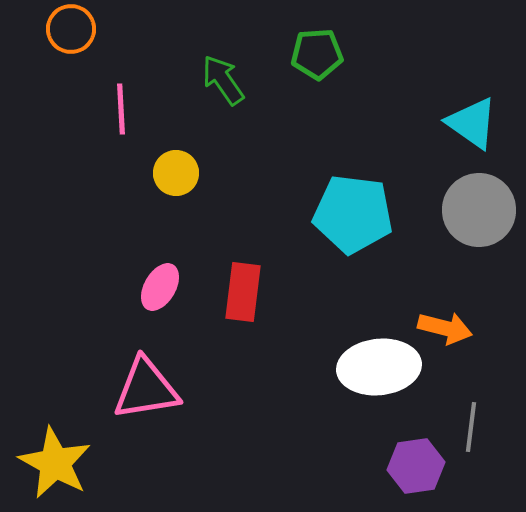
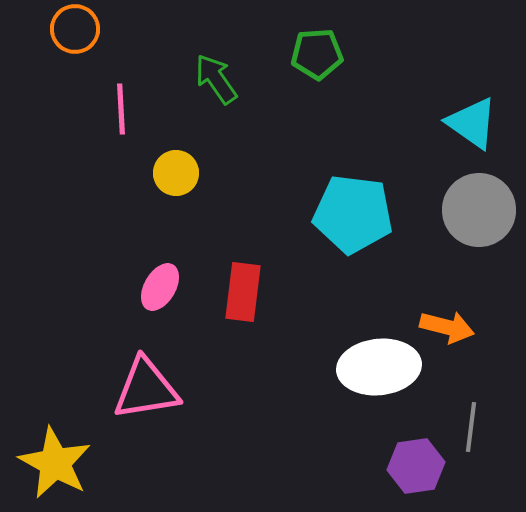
orange circle: moved 4 px right
green arrow: moved 7 px left, 1 px up
orange arrow: moved 2 px right, 1 px up
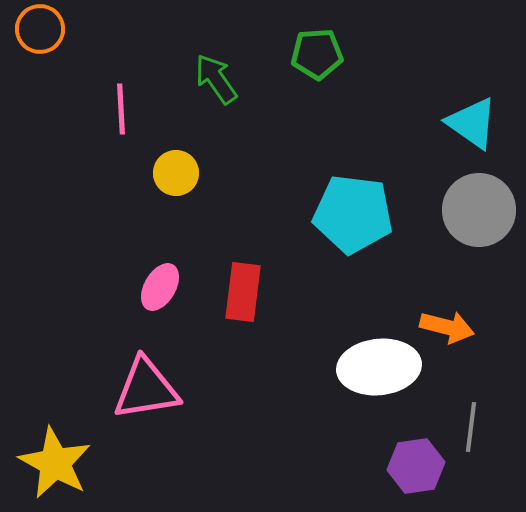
orange circle: moved 35 px left
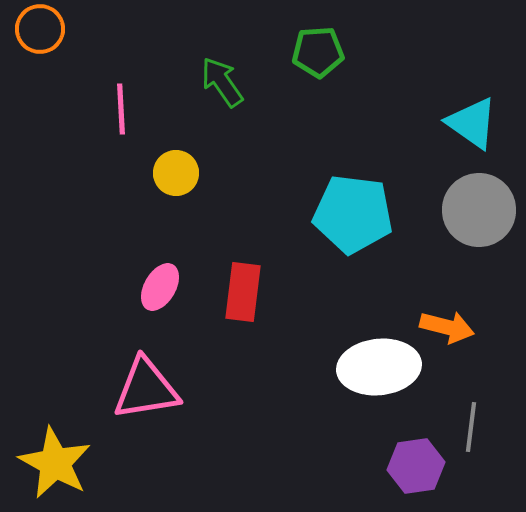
green pentagon: moved 1 px right, 2 px up
green arrow: moved 6 px right, 3 px down
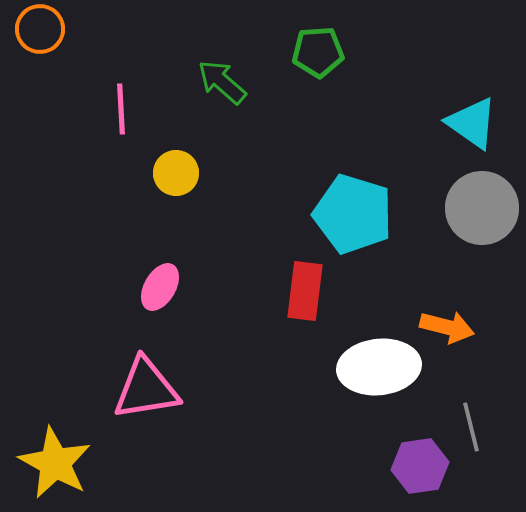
green arrow: rotated 14 degrees counterclockwise
gray circle: moved 3 px right, 2 px up
cyan pentagon: rotated 10 degrees clockwise
red rectangle: moved 62 px right, 1 px up
gray line: rotated 21 degrees counterclockwise
purple hexagon: moved 4 px right
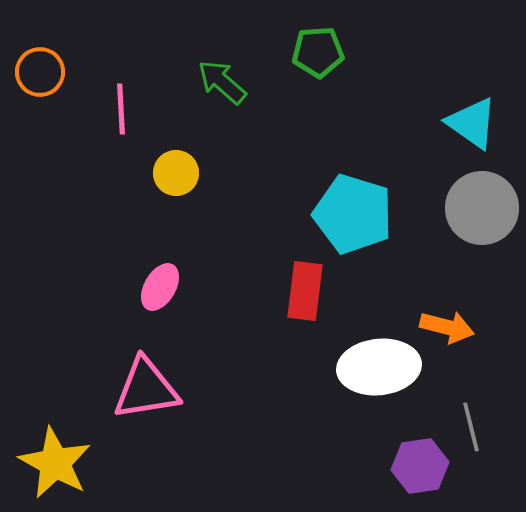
orange circle: moved 43 px down
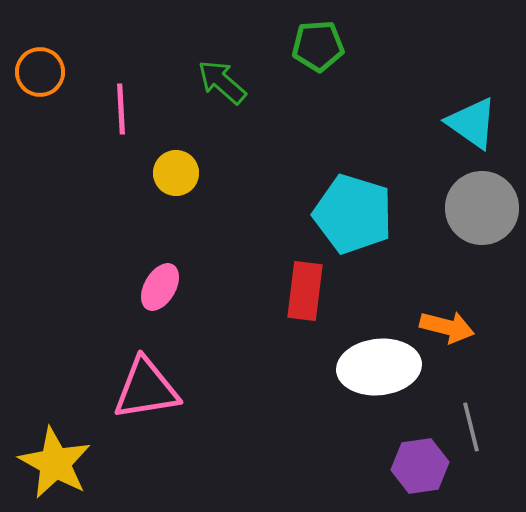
green pentagon: moved 6 px up
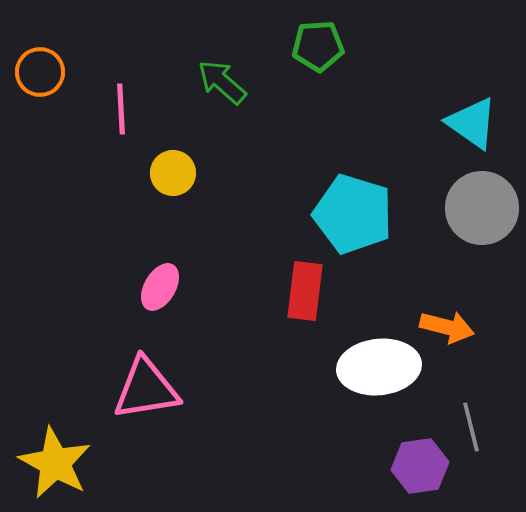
yellow circle: moved 3 px left
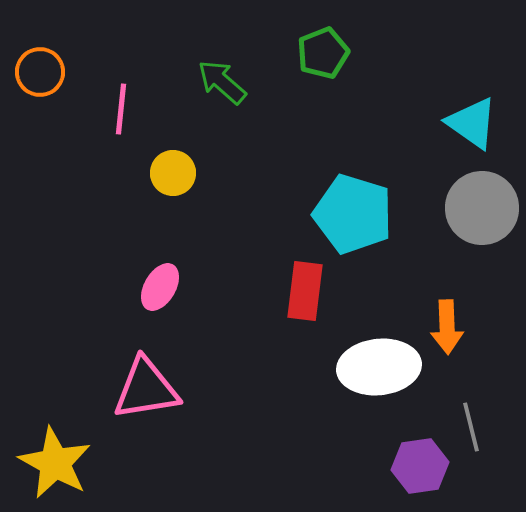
green pentagon: moved 5 px right, 7 px down; rotated 18 degrees counterclockwise
pink line: rotated 9 degrees clockwise
orange arrow: rotated 74 degrees clockwise
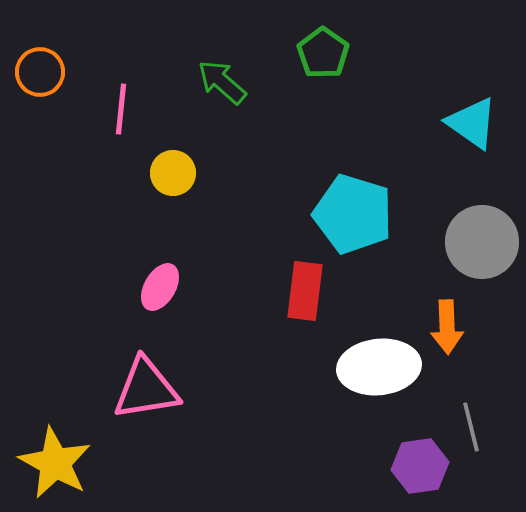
green pentagon: rotated 15 degrees counterclockwise
gray circle: moved 34 px down
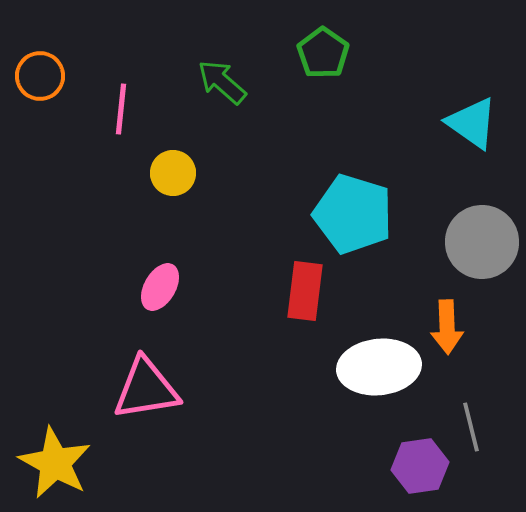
orange circle: moved 4 px down
